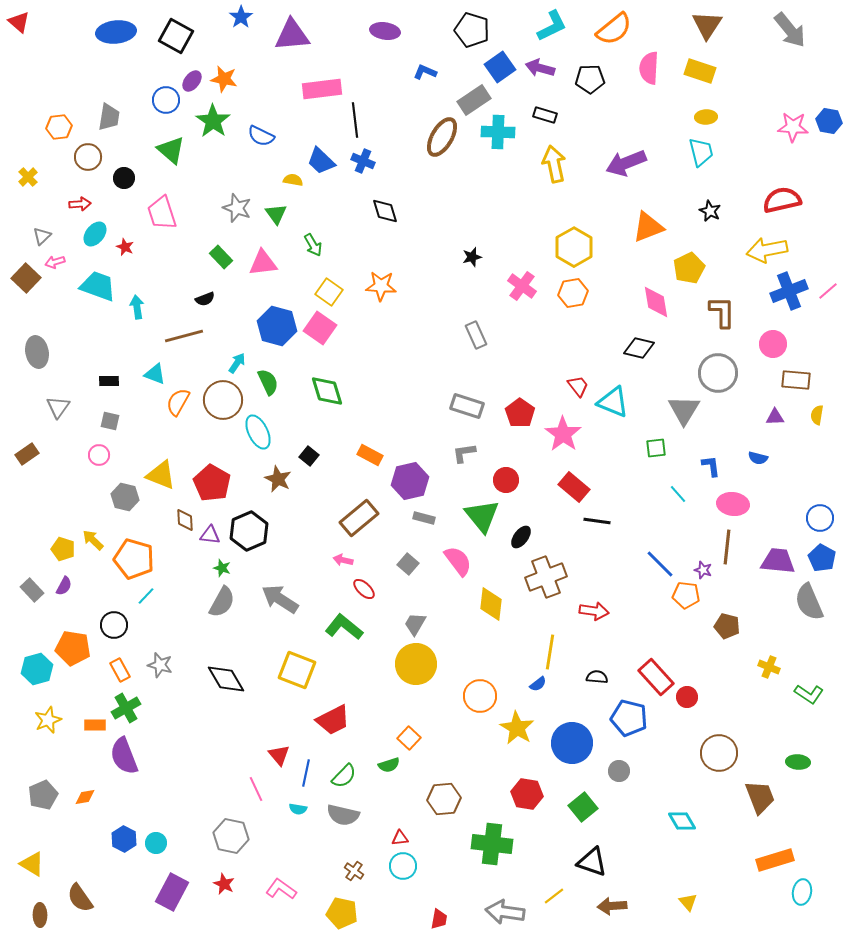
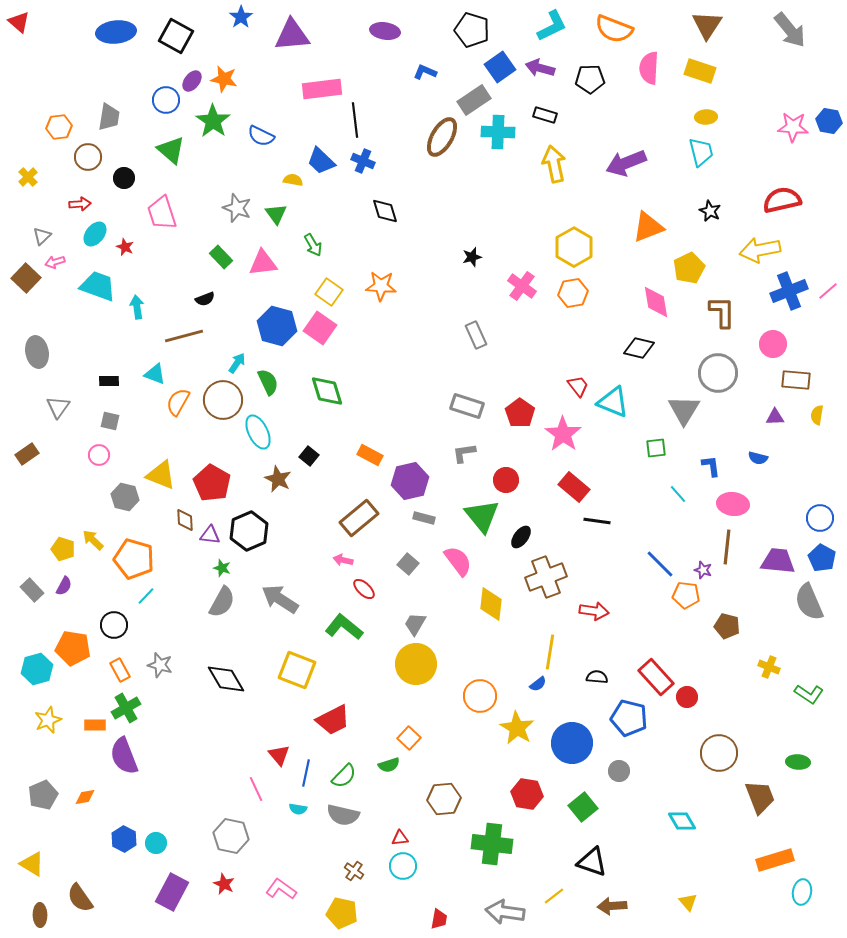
orange semicircle at (614, 29): rotated 60 degrees clockwise
yellow arrow at (767, 250): moved 7 px left
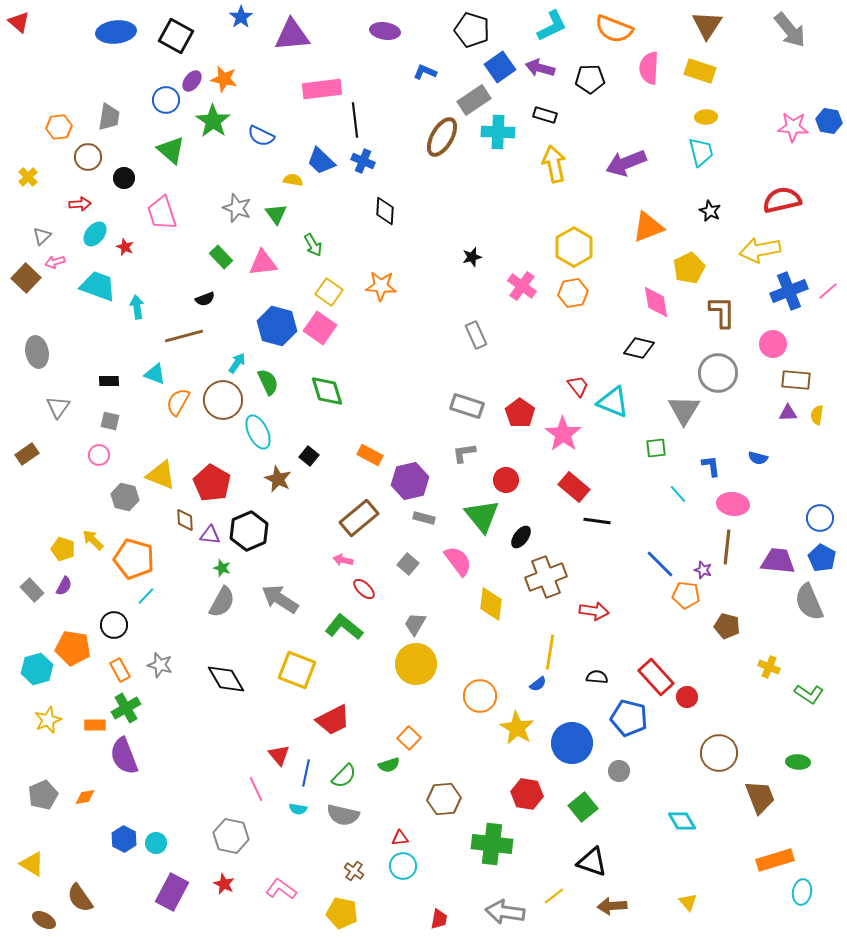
black diamond at (385, 211): rotated 20 degrees clockwise
purple triangle at (775, 417): moved 13 px right, 4 px up
brown ellipse at (40, 915): moved 4 px right, 5 px down; rotated 60 degrees counterclockwise
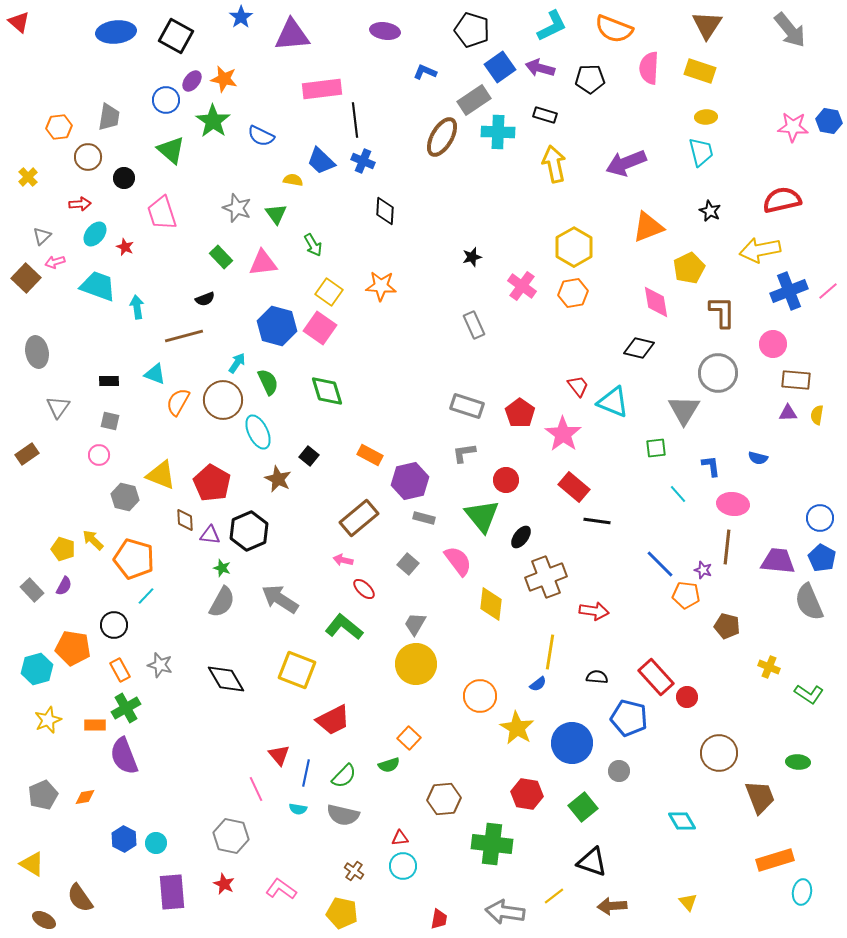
gray rectangle at (476, 335): moved 2 px left, 10 px up
purple rectangle at (172, 892): rotated 33 degrees counterclockwise
